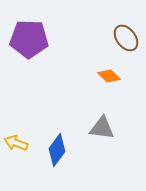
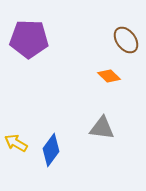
brown ellipse: moved 2 px down
yellow arrow: rotated 10 degrees clockwise
blue diamond: moved 6 px left
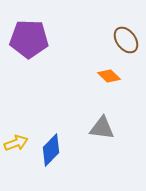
yellow arrow: rotated 130 degrees clockwise
blue diamond: rotated 8 degrees clockwise
